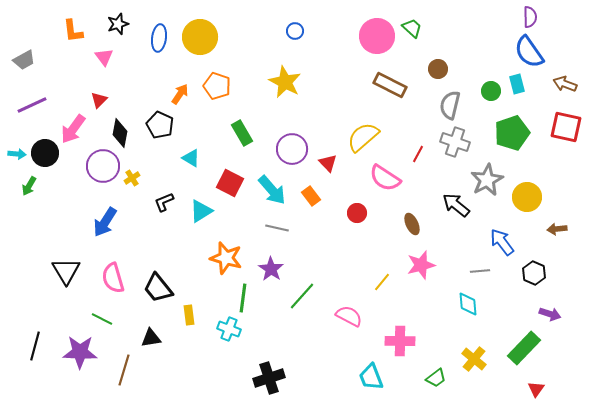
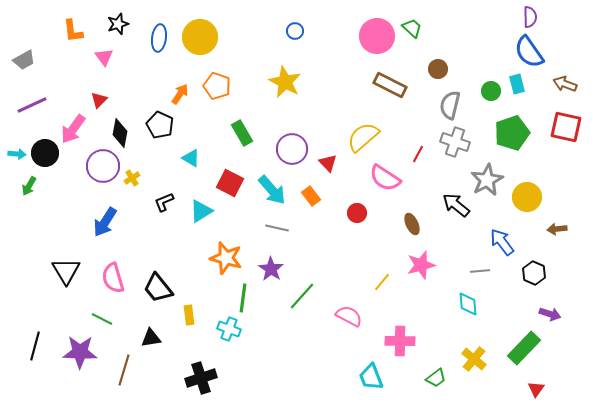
black cross at (269, 378): moved 68 px left
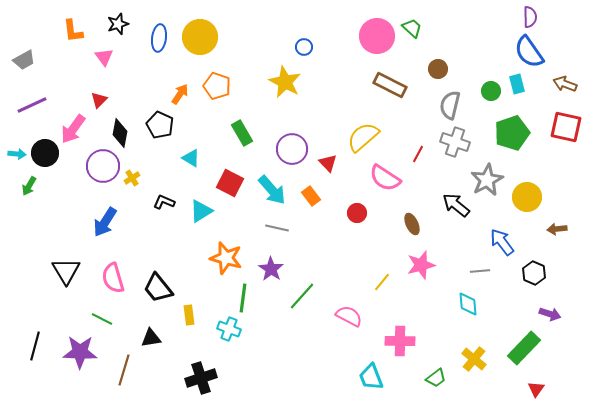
blue circle at (295, 31): moved 9 px right, 16 px down
black L-shape at (164, 202): rotated 45 degrees clockwise
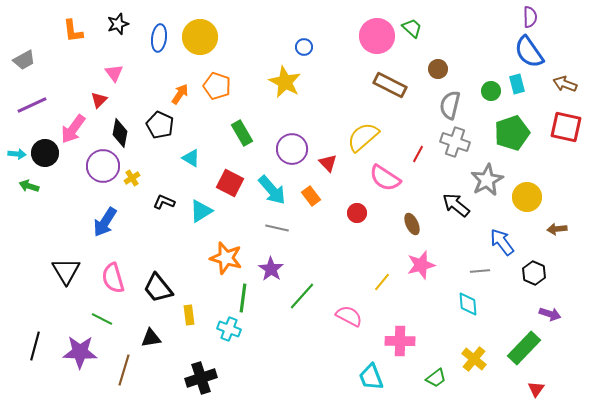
pink triangle at (104, 57): moved 10 px right, 16 px down
green arrow at (29, 186): rotated 78 degrees clockwise
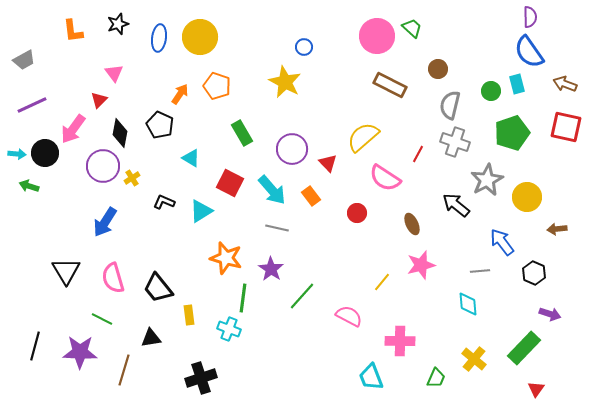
green trapezoid at (436, 378): rotated 30 degrees counterclockwise
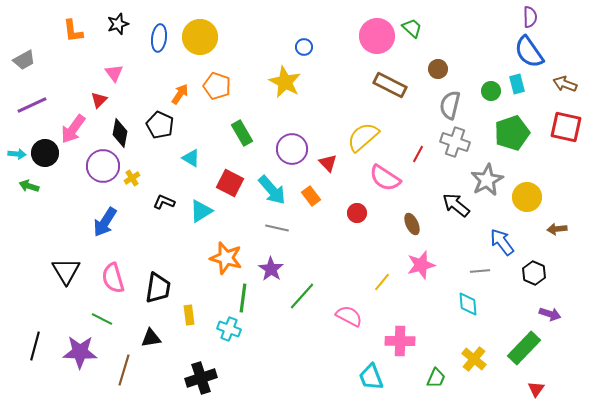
black trapezoid at (158, 288): rotated 132 degrees counterclockwise
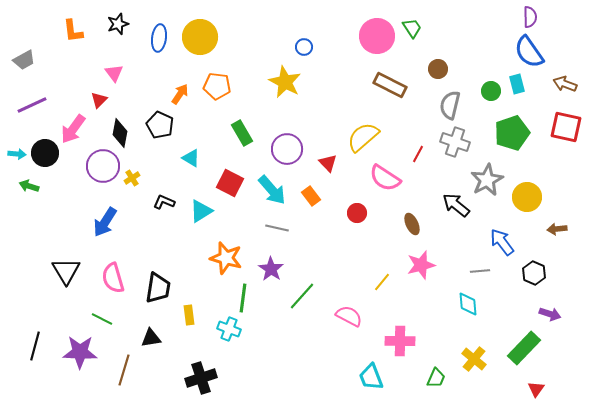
green trapezoid at (412, 28): rotated 15 degrees clockwise
orange pentagon at (217, 86): rotated 12 degrees counterclockwise
purple circle at (292, 149): moved 5 px left
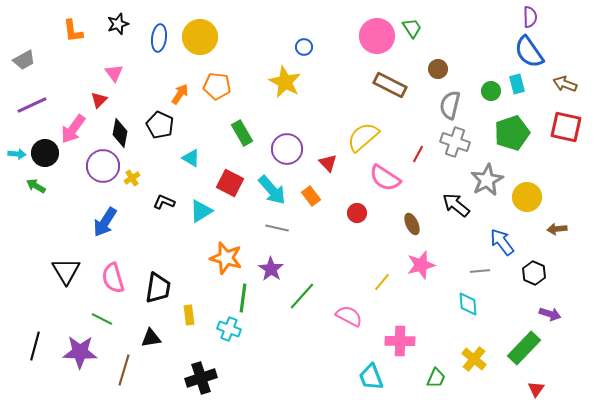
green arrow at (29, 186): moved 7 px right; rotated 12 degrees clockwise
